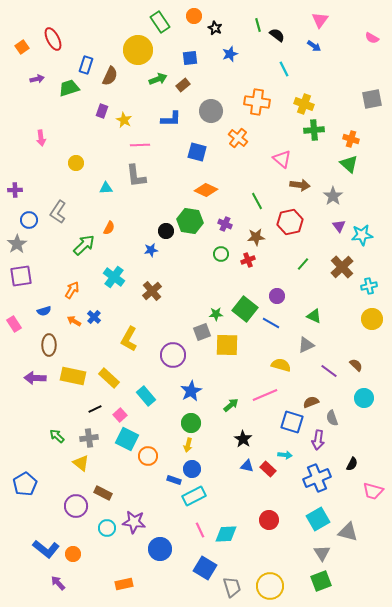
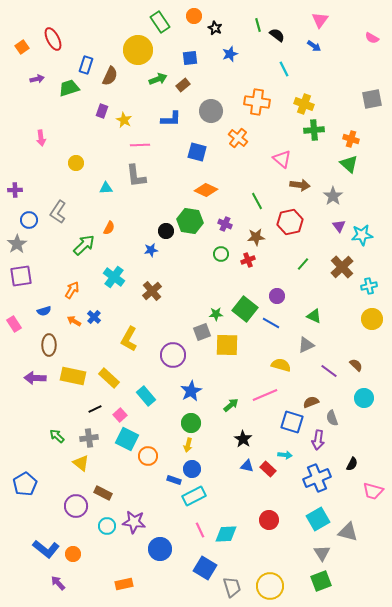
cyan circle at (107, 528): moved 2 px up
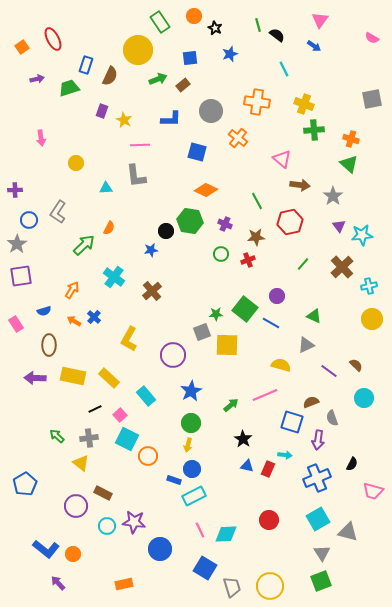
pink rectangle at (14, 324): moved 2 px right
red rectangle at (268, 469): rotated 70 degrees clockwise
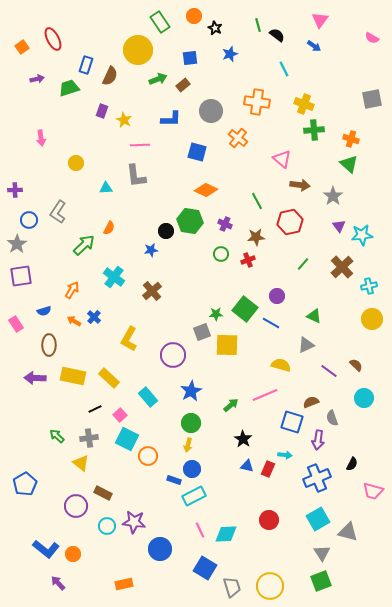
cyan rectangle at (146, 396): moved 2 px right, 1 px down
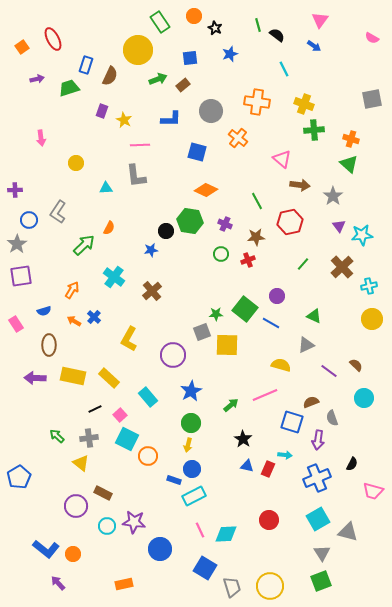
blue pentagon at (25, 484): moved 6 px left, 7 px up
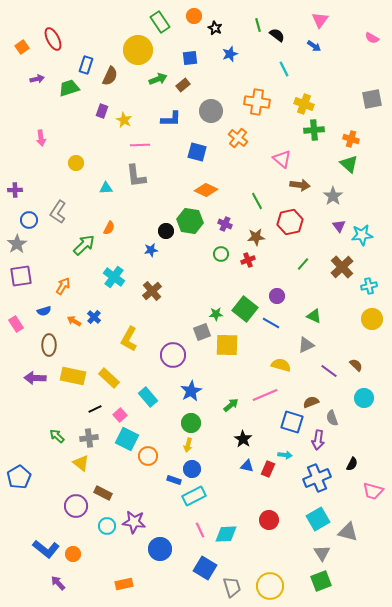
orange arrow at (72, 290): moved 9 px left, 4 px up
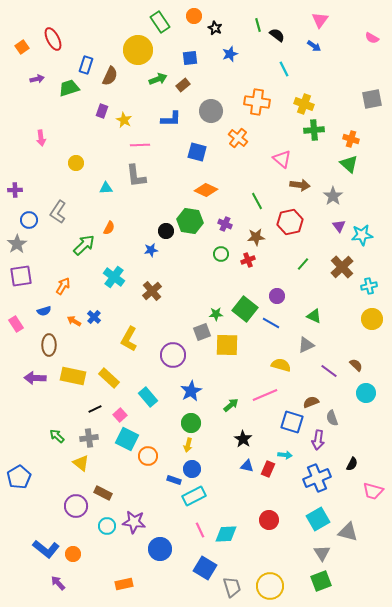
cyan circle at (364, 398): moved 2 px right, 5 px up
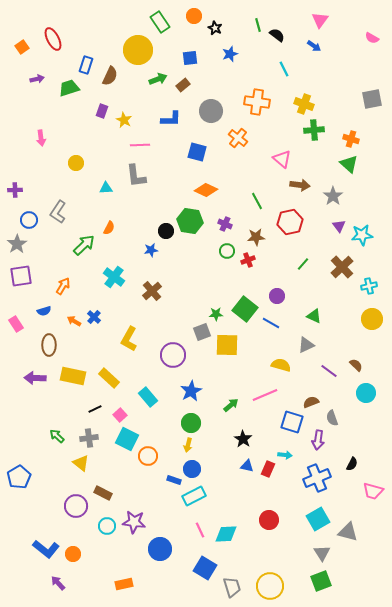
green circle at (221, 254): moved 6 px right, 3 px up
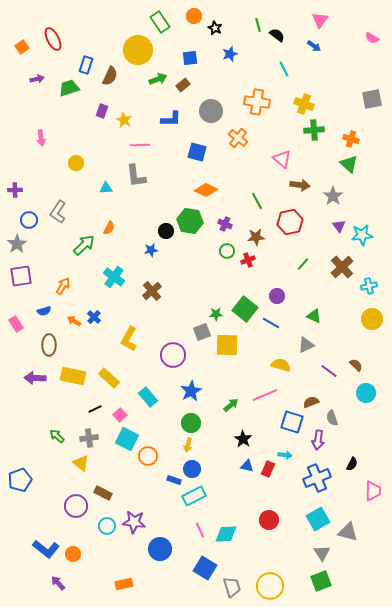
blue pentagon at (19, 477): moved 1 px right, 3 px down; rotated 10 degrees clockwise
pink trapezoid at (373, 491): rotated 105 degrees counterclockwise
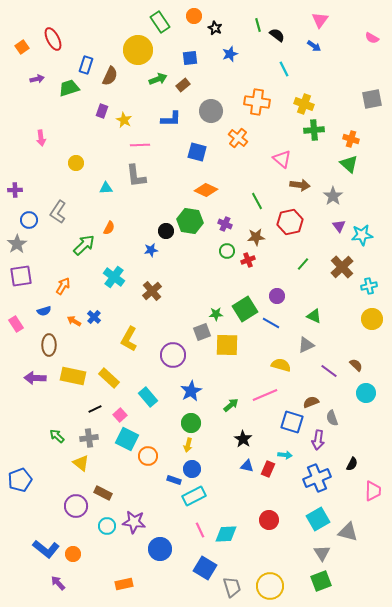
green square at (245, 309): rotated 20 degrees clockwise
